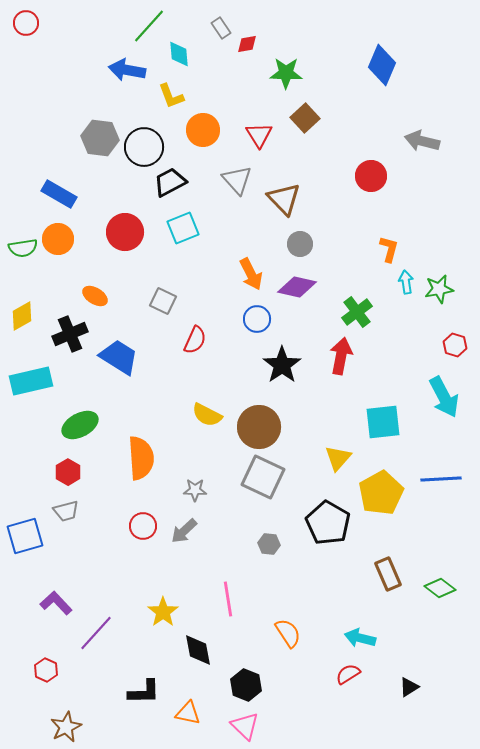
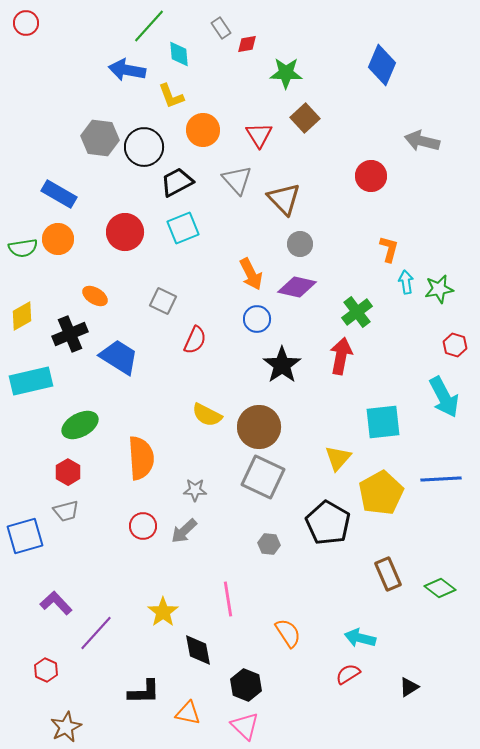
black trapezoid at (170, 182): moved 7 px right
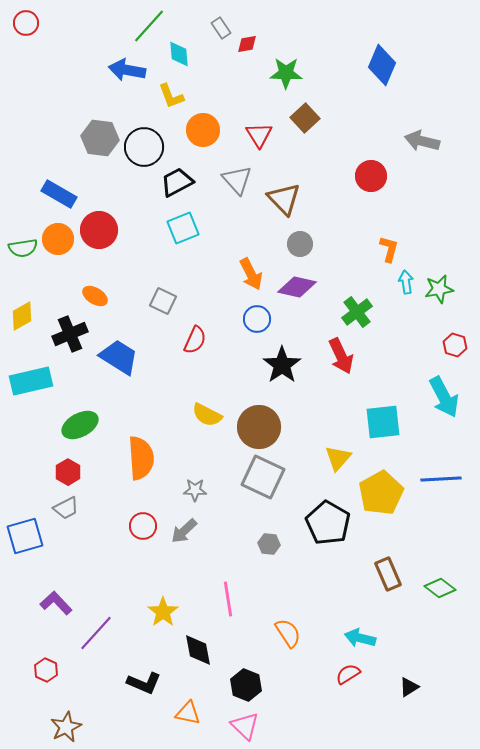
red circle at (125, 232): moved 26 px left, 2 px up
red arrow at (341, 356): rotated 144 degrees clockwise
gray trapezoid at (66, 511): moved 3 px up; rotated 12 degrees counterclockwise
black L-shape at (144, 692): moved 9 px up; rotated 24 degrees clockwise
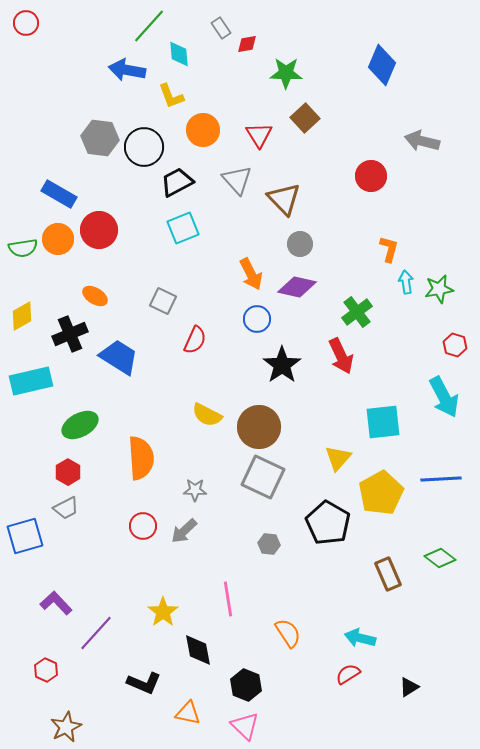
green diamond at (440, 588): moved 30 px up
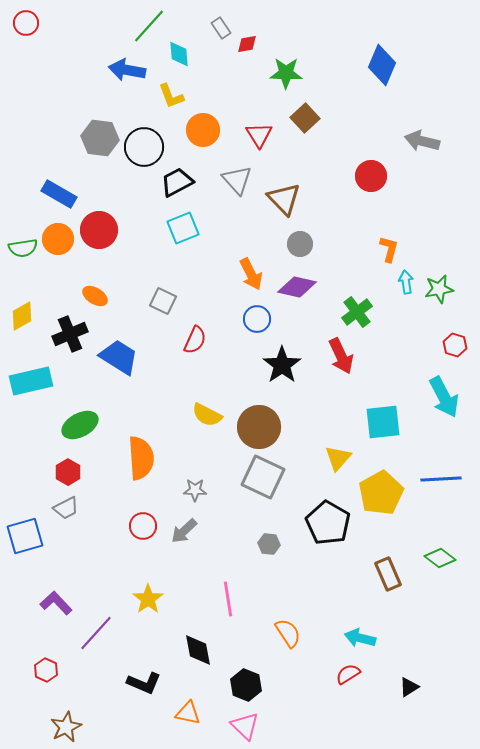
yellow star at (163, 612): moved 15 px left, 13 px up
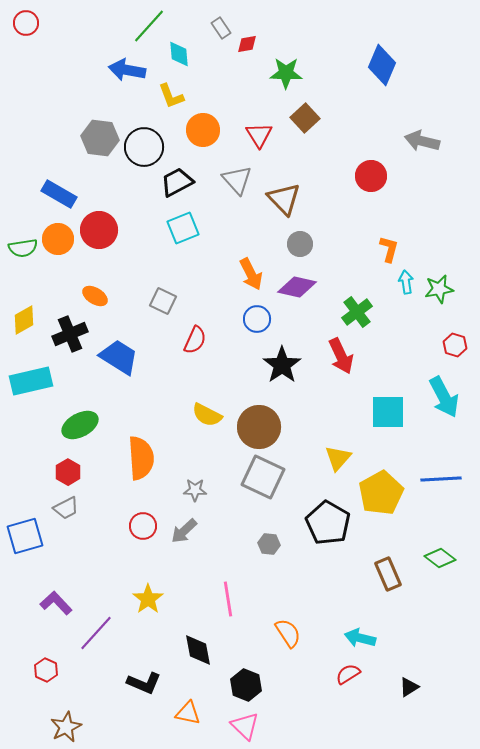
yellow diamond at (22, 316): moved 2 px right, 4 px down
cyan square at (383, 422): moved 5 px right, 10 px up; rotated 6 degrees clockwise
